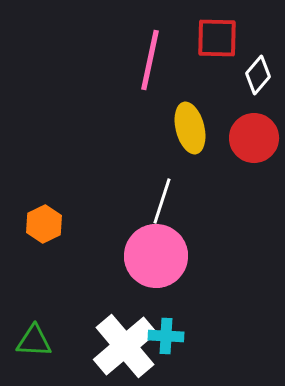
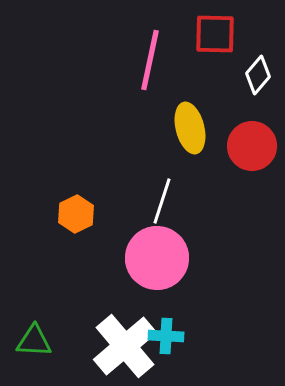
red square: moved 2 px left, 4 px up
red circle: moved 2 px left, 8 px down
orange hexagon: moved 32 px right, 10 px up
pink circle: moved 1 px right, 2 px down
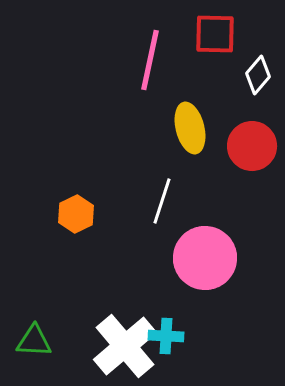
pink circle: moved 48 px right
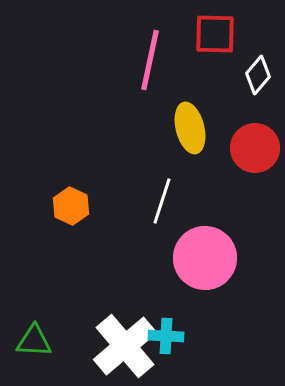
red circle: moved 3 px right, 2 px down
orange hexagon: moved 5 px left, 8 px up; rotated 9 degrees counterclockwise
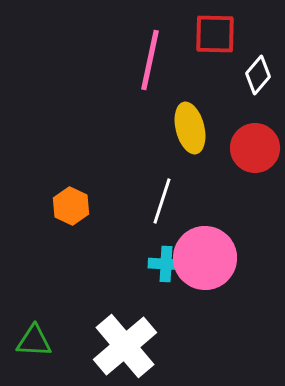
cyan cross: moved 72 px up
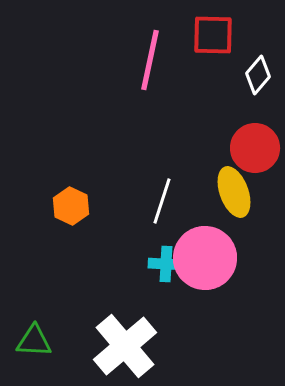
red square: moved 2 px left, 1 px down
yellow ellipse: moved 44 px right, 64 px down; rotated 6 degrees counterclockwise
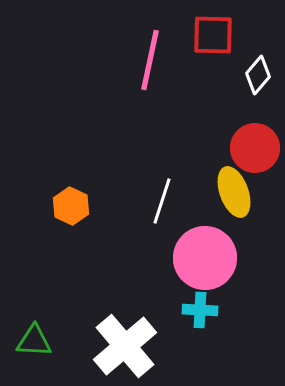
cyan cross: moved 34 px right, 46 px down
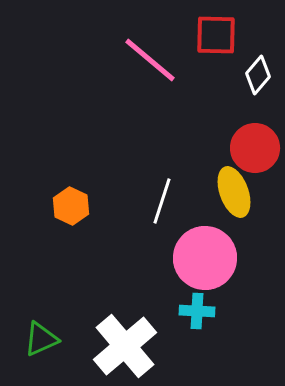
red square: moved 3 px right
pink line: rotated 62 degrees counterclockwise
cyan cross: moved 3 px left, 1 px down
green triangle: moved 7 px right, 2 px up; rotated 27 degrees counterclockwise
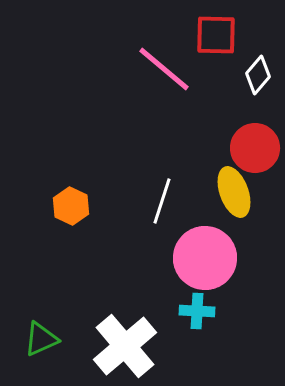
pink line: moved 14 px right, 9 px down
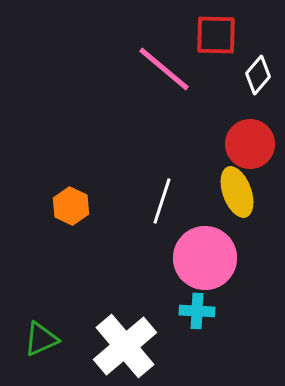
red circle: moved 5 px left, 4 px up
yellow ellipse: moved 3 px right
